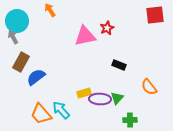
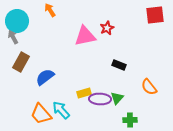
blue semicircle: moved 9 px right
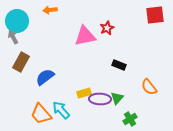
orange arrow: rotated 64 degrees counterclockwise
green cross: moved 1 px up; rotated 32 degrees counterclockwise
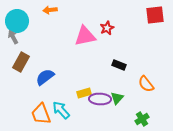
orange semicircle: moved 3 px left, 3 px up
orange trapezoid: rotated 20 degrees clockwise
green cross: moved 12 px right
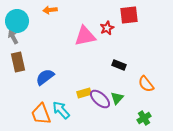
red square: moved 26 px left
brown rectangle: moved 3 px left; rotated 42 degrees counterclockwise
purple ellipse: rotated 40 degrees clockwise
green cross: moved 2 px right, 1 px up
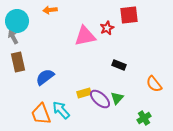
orange semicircle: moved 8 px right
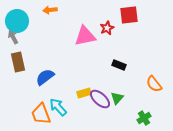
cyan arrow: moved 3 px left, 3 px up
